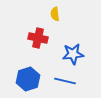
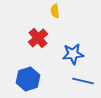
yellow semicircle: moved 3 px up
red cross: rotated 36 degrees clockwise
blue line: moved 18 px right
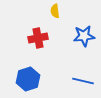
red cross: rotated 30 degrees clockwise
blue star: moved 11 px right, 18 px up
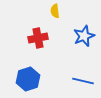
blue star: rotated 15 degrees counterclockwise
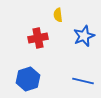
yellow semicircle: moved 3 px right, 4 px down
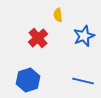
red cross: rotated 30 degrees counterclockwise
blue hexagon: moved 1 px down
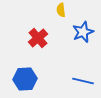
yellow semicircle: moved 3 px right, 5 px up
blue star: moved 1 px left, 4 px up
blue hexagon: moved 3 px left, 1 px up; rotated 15 degrees clockwise
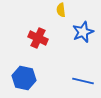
red cross: rotated 24 degrees counterclockwise
blue hexagon: moved 1 px left, 1 px up; rotated 15 degrees clockwise
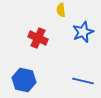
blue hexagon: moved 2 px down
